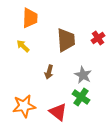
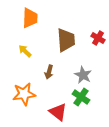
red cross: rotated 24 degrees counterclockwise
yellow arrow: moved 2 px right, 5 px down
orange star: moved 12 px up
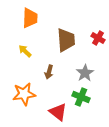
gray star: moved 2 px right, 2 px up; rotated 12 degrees clockwise
green cross: rotated 12 degrees counterclockwise
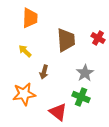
brown arrow: moved 5 px left
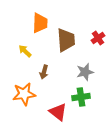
orange trapezoid: moved 10 px right, 5 px down
red cross: rotated 24 degrees clockwise
gray star: moved 1 px up; rotated 18 degrees clockwise
green cross: rotated 30 degrees counterclockwise
